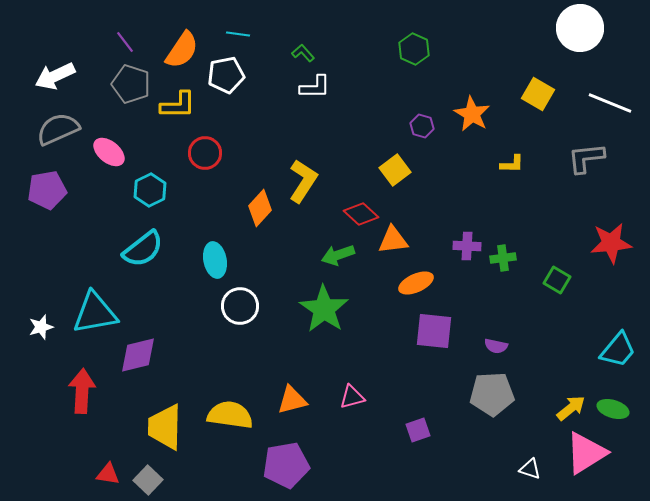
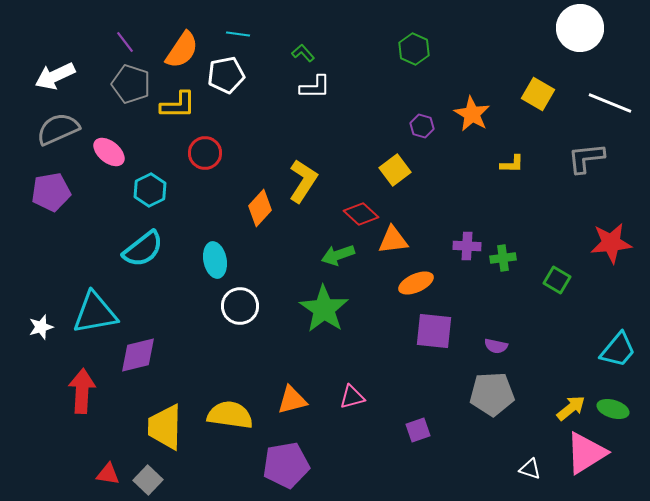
purple pentagon at (47, 190): moved 4 px right, 2 px down
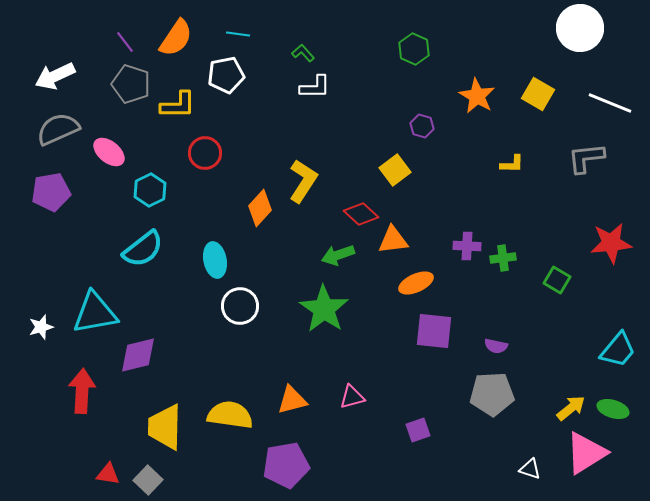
orange semicircle at (182, 50): moved 6 px left, 12 px up
orange star at (472, 114): moved 5 px right, 18 px up
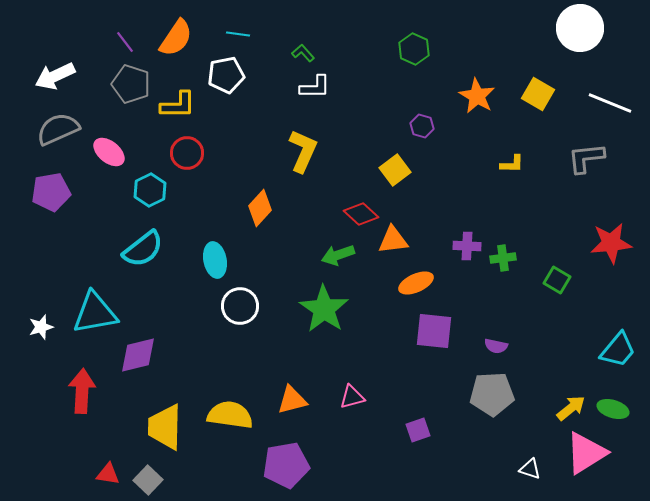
red circle at (205, 153): moved 18 px left
yellow L-shape at (303, 181): moved 30 px up; rotated 9 degrees counterclockwise
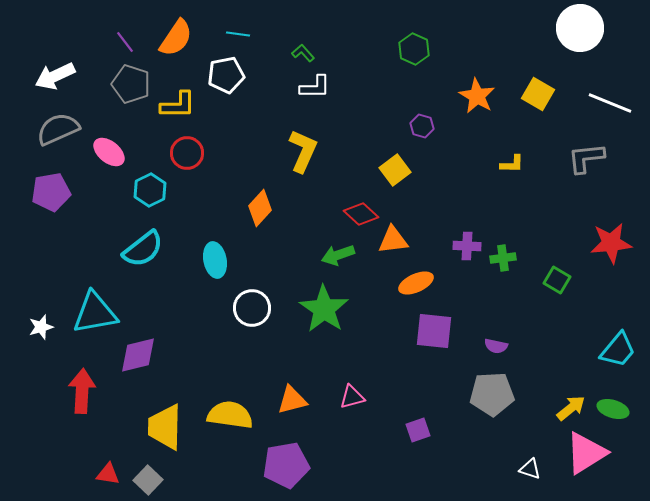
white circle at (240, 306): moved 12 px right, 2 px down
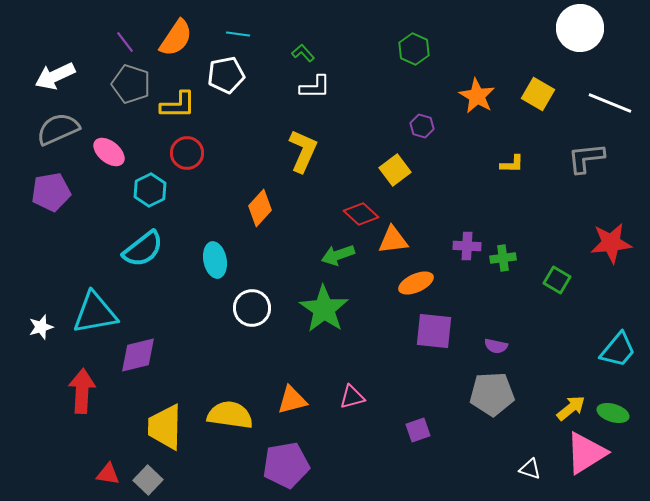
green ellipse at (613, 409): moved 4 px down
